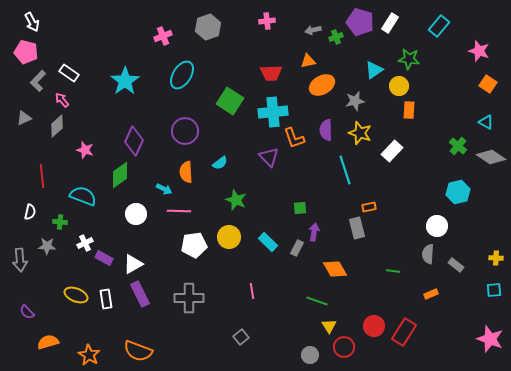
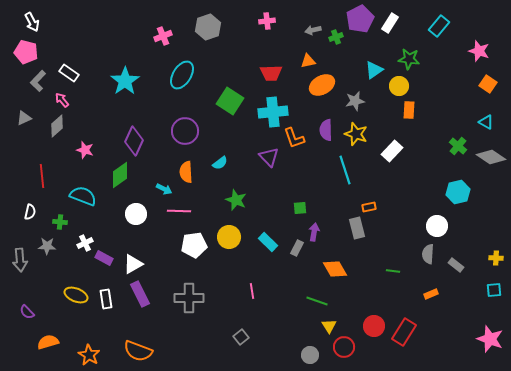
purple pentagon at (360, 22): moved 3 px up; rotated 28 degrees clockwise
yellow star at (360, 133): moved 4 px left, 1 px down
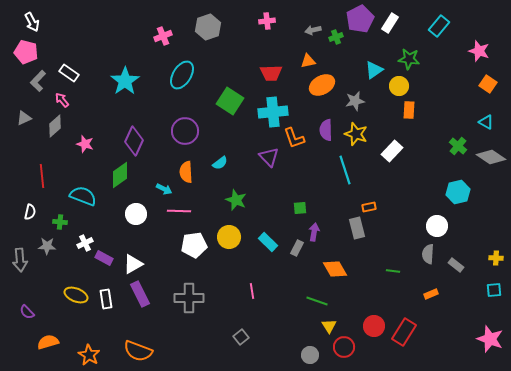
gray diamond at (57, 126): moved 2 px left
pink star at (85, 150): moved 6 px up
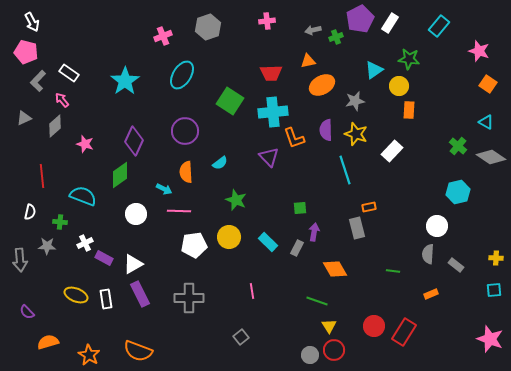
red circle at (344, 347): moved 10 px left, 3 px down
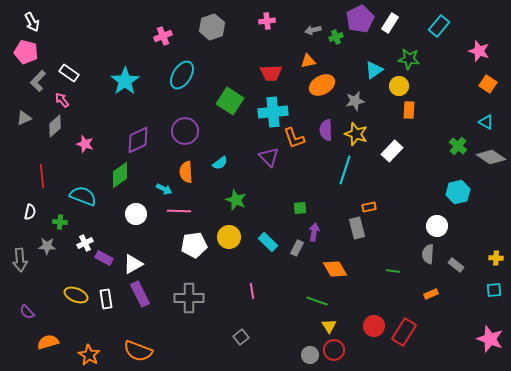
gray hexagon at (208, 27): moved 4 px right
purple diamond at (134, 141): moved 4 px right, 1 px up; rotated 40 degrees clockwise
cyan line at (345, 170): rotated 36 degrees clockwise
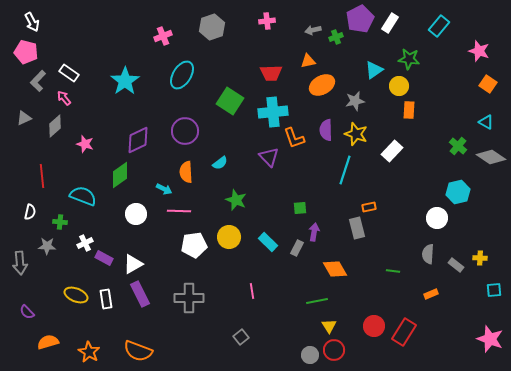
pink arrow at (62, 100): moved 2 px right, 2 px up
white circle at (437, 226): moved 8 px up
yellow cross at (496, 258): moved 16 px left
gray arrow at (20, 260): moved 3 px down
green line at (317, 301): rotated 30 degrees counterclockwise
orange star at (89, 355): moved 3 px up
